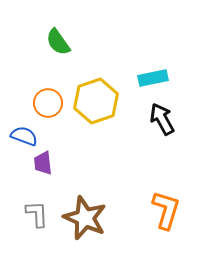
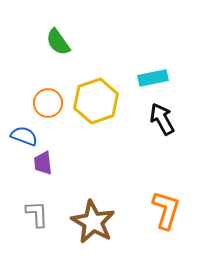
brown star: moved 8 px right, 4 px down; rotated 6 degrees clockwise
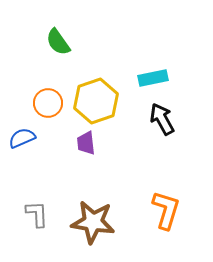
blue semicircle: moved 2 px left, 2 px down; rotated 44 degrees counterclockwise
purple trapezoid: moved 43 px right, 20 px up
brown star: rotated 21 degrees counterclockwise
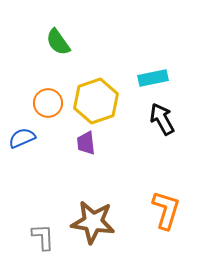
gray L-shape: moved 6 px right, 23 px down
